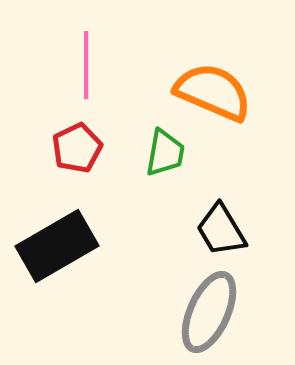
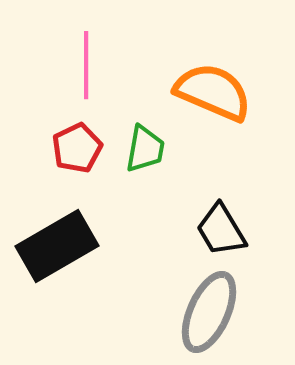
green trapezoid: moved 20 px left, 4 px up
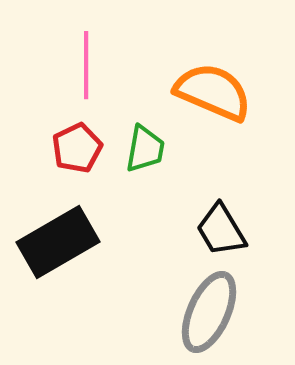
black rectangle: moved 1 px right, 4 px up
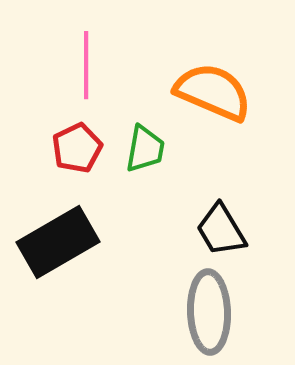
gray ellipse: rotated 26 degrees counterclockwise
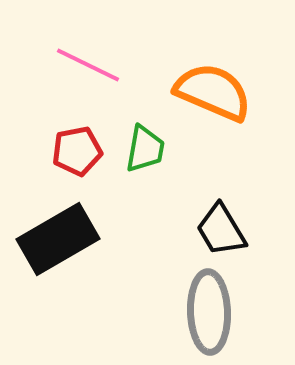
pink line: moved 2 px right; rotated 64 degrees counterclockwise
red pentagon: moved 3 px down; rotated 15 degrees clockwise
black rectangle: moved 3 px up
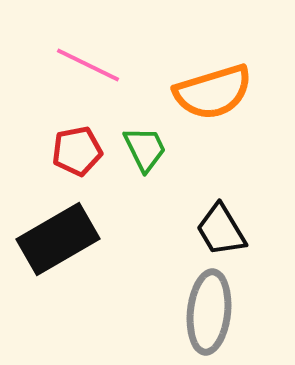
orange semicircle: rotated 140 degrees clockwise
green trapezoid: rotated 36 degrees counterclockwise
gray ellipse: rotated 8 degrees clockwise
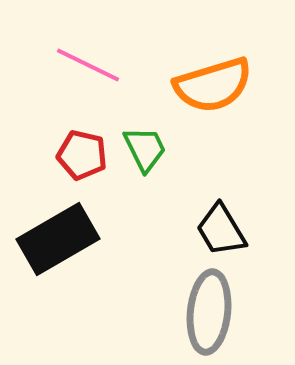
orange semicircle: moved 7 px up
red pentagon: moved 5 px right, 4 px down; rotated 24 degrees clockwise
